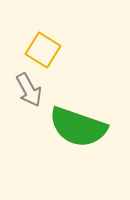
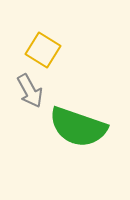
gray arrow: moved 1 px right, 1 px down
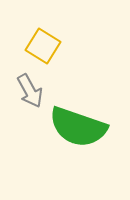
yellow square: moved 4 px up
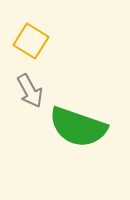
yellow square: moved 12 px left, 5 px up
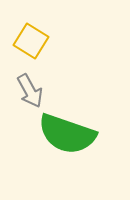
green semicircle: moved 11 px left, 7 px down
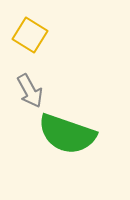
yellow square: moved 1 px left, 6 px up
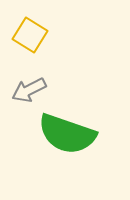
gray arrow: moved 1 px left, 1 px up; rotated 92 degrees clockwise
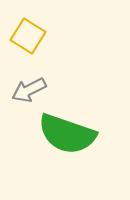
yellow square: moved 2 px left, 1 px down
